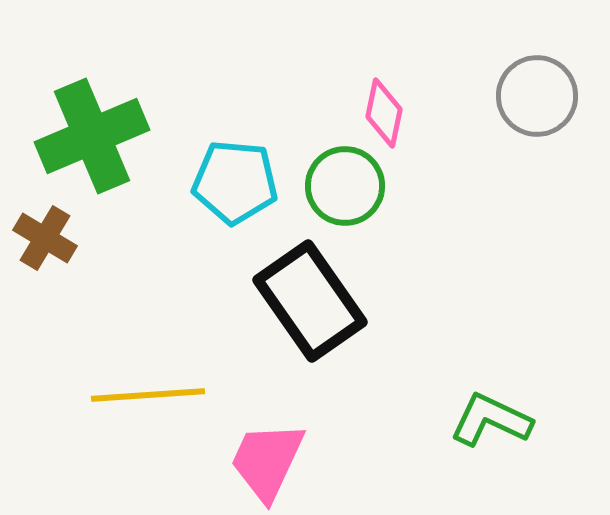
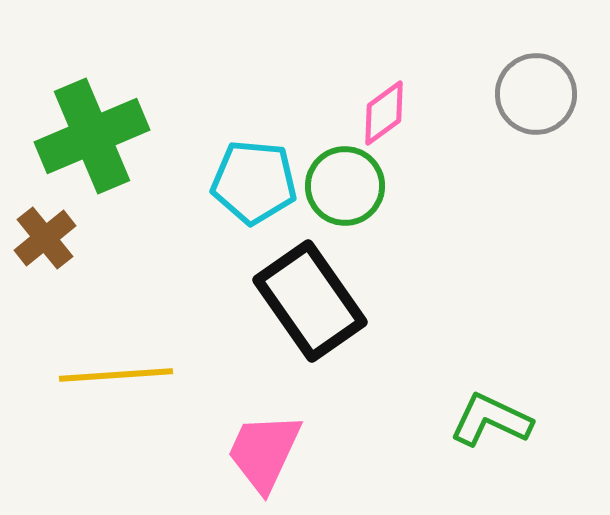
gray circle: moved 1 px left, 2 px up
pink diamond: rotated 42 degrees clockwise
cyan pentagon: moved 19 px right
brown cross: rotated 20 degrees clockwise
yellow line: moved 32 px left, 20 px up
pink trapezoid: moved 3 px left, 9 px up
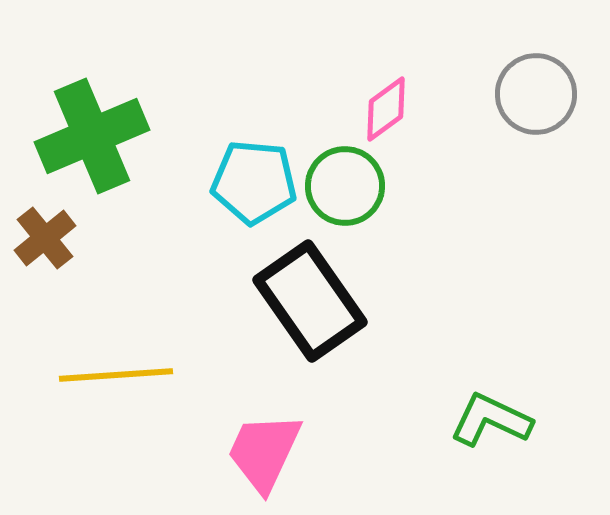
pink diamond: moved 2 px right, 4 px up
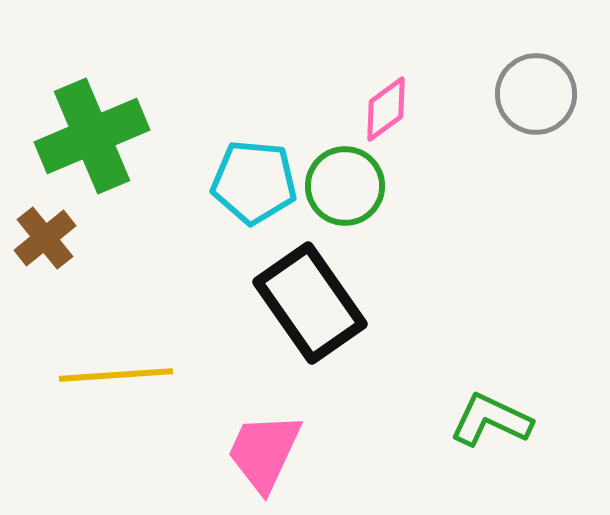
black rectangle: moved 2 px down
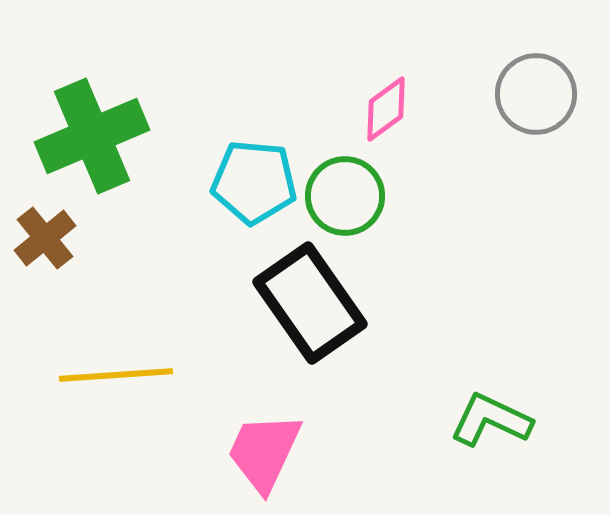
green circle: moved 10 px down
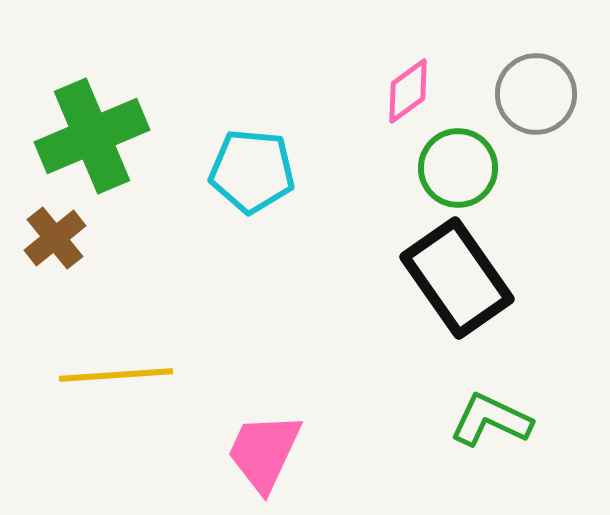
pink diamond: moved 22 px right, 18 px up
cyan pentagon: moved 2 px left, 11 px up
green circle: moved 113 px right, 28 px up
brown cross: moved 10 px right
black rectangle: moved 147 px right, 25 px up
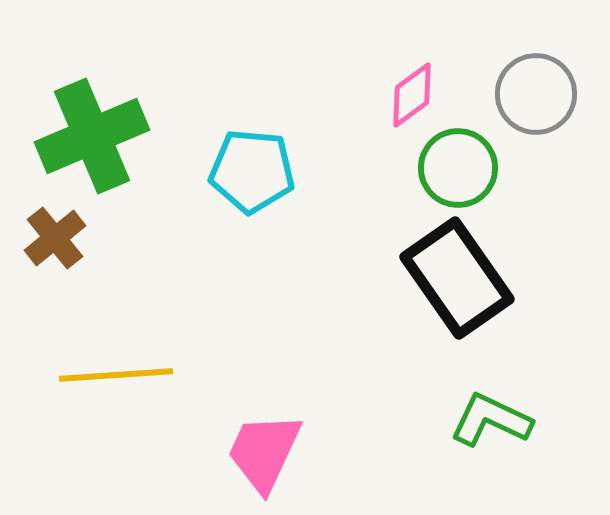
pink diamond: moved 4 px right, 4 px down
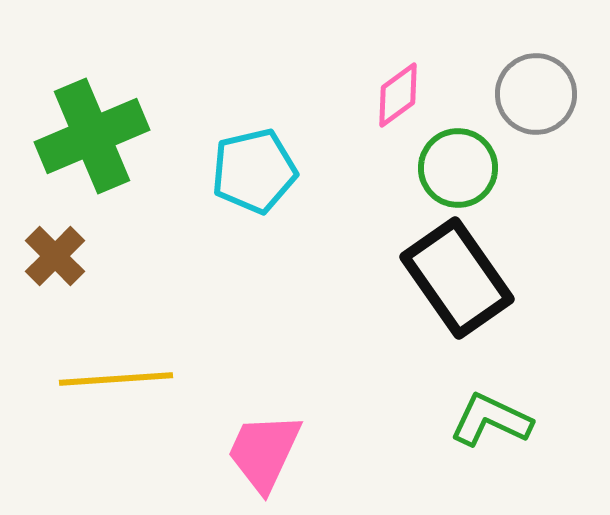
pink diamond: moved 14 px left
cyan pentagon: moved 2 px right; rotated 18 degrees counterclockwise
brown cross: moved 18 px down; rotated 6 degrees counterclockwise
yellow line: moved 4 px down
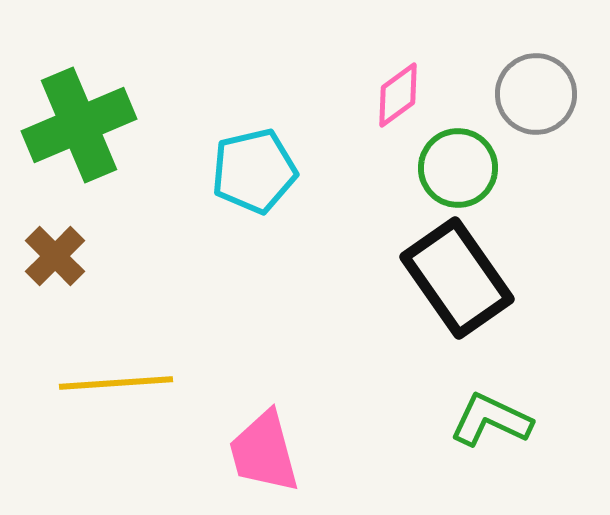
green cross: moved 13 px left, 11 px up
yellow line: moved 4 px down
pink trapezoid: rotated 40 degrees counterclockwise
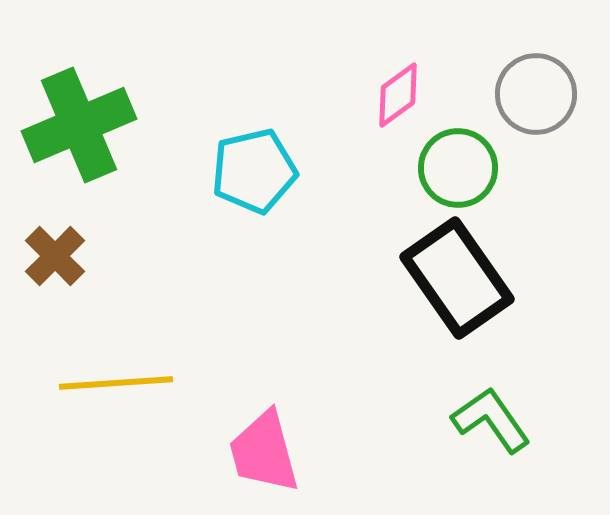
green L-shape: rotated 30 degrees clockwise
